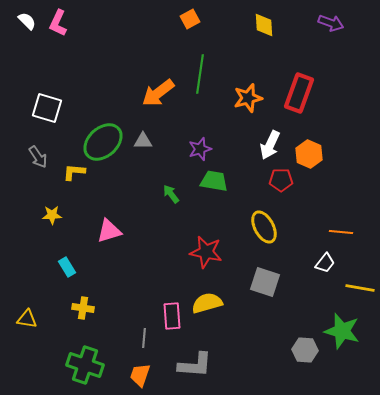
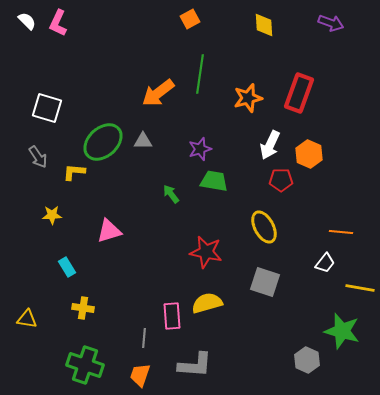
gray hexagon: moved 2 px right, 10 px down; rotated 20 degrees clockwise
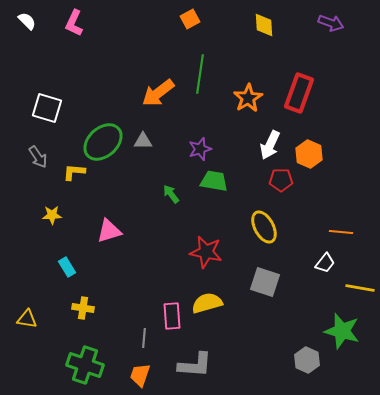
pink L-shape: moved 16 px right
orange star: rotated 16 degrees counterclockwise
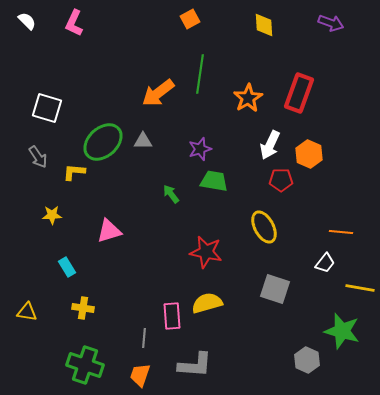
gray square: moved 10 px right, 7 px down
yellow triangle: moved 7 px up
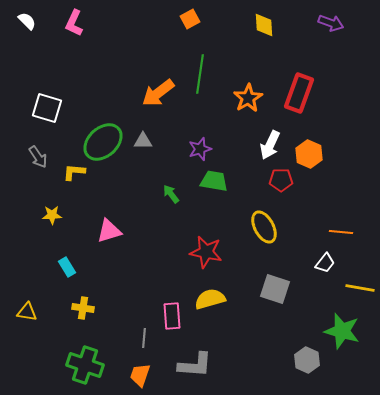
yellow semicircle: moved 3 px right, 4 px up
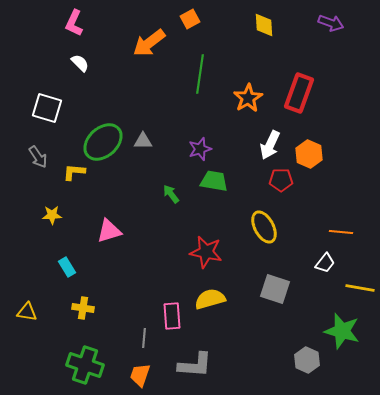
white semicircle: moved 53 px right, 42 px down
orange arrow: moved 9 px left, 50 px up
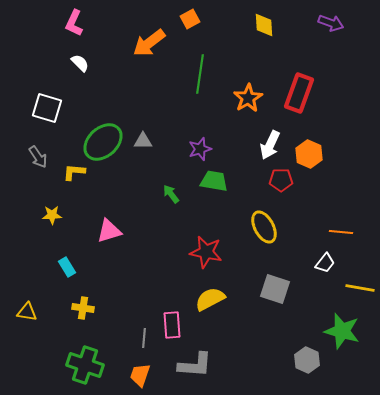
yellow semicircle: rotated 12 degrees counterclockwise
pink rectangle: moved 9 px down
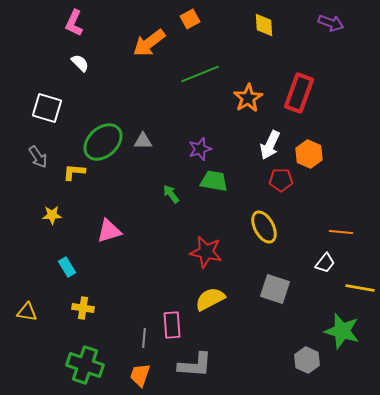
green line: rotated 60 degrees clockwise
